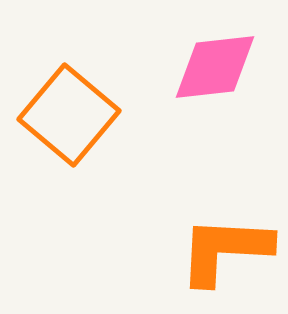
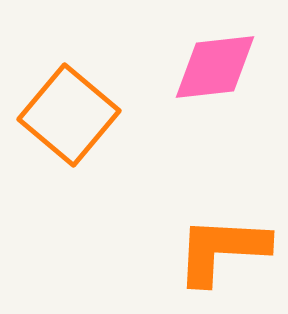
orange L-shape: moved 3 px left
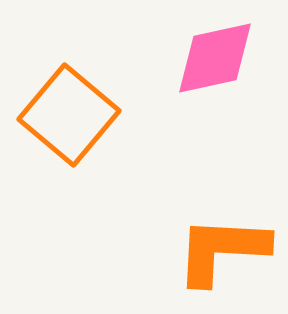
pink diamond: moved 9 px up; rotated 6 degrees counterclockwise
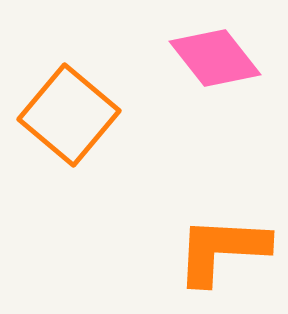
pink diamond: rotated 64 degrees clockwise
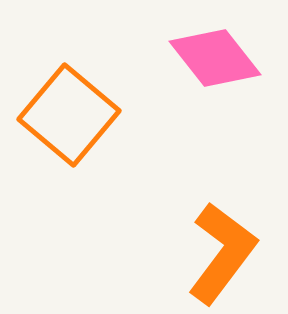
orange L-shape: moved 3 px down; rotated 124 degrees clockwise
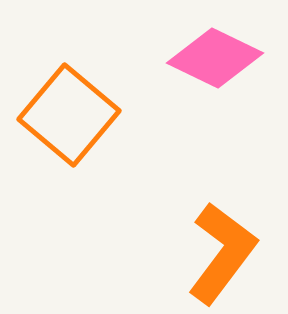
pink diamond: rotated 26 degrees counterclockwise
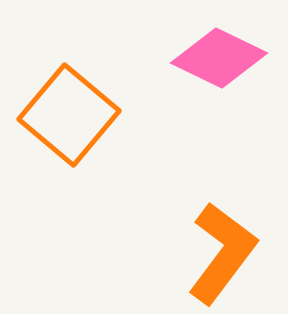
pink diamond: moved 4 px right
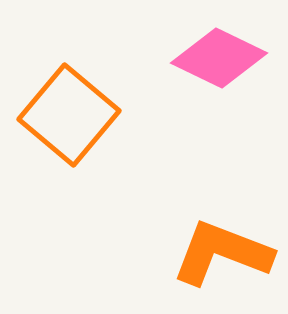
orange L-shape: rotated 106 degrees counterclockwise
